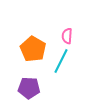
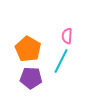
orange pentagon: moved 5 px left
purple pentagon: moved 2 px right, 10 px up
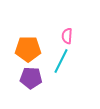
orange pentagon: rotated 30 degrees counterclockwise
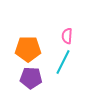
cyan line: moved 2 px right, 1 px down
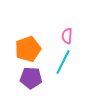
orange pentagon: rotated 20 degrees counterclockwise
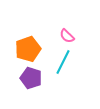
pink semicircle: rotated 49 degrees counterclockwise
purple pentagon: rotated 15 degrees clockwise
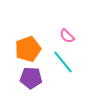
cyan line: rotated 65 degrees counterclockwise
purple pentagon: rotated 15 degrees counterclockwise
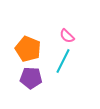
orange pentagon: rotated 30 degrees counterclockwise
cyan line: moved 1 px up; rotated 65 degrees clockwise
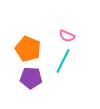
pink semicircle: rotated 21 degrees counterclockwise
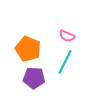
cyan line: moved 2 px right, 1 px down
purple pentagon: moved 3 px right
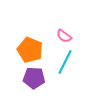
pink semicircle: moved 3 px left; rotated 14 degrees clockwise
orange pentagon: moved 2 px right, 1 px down
